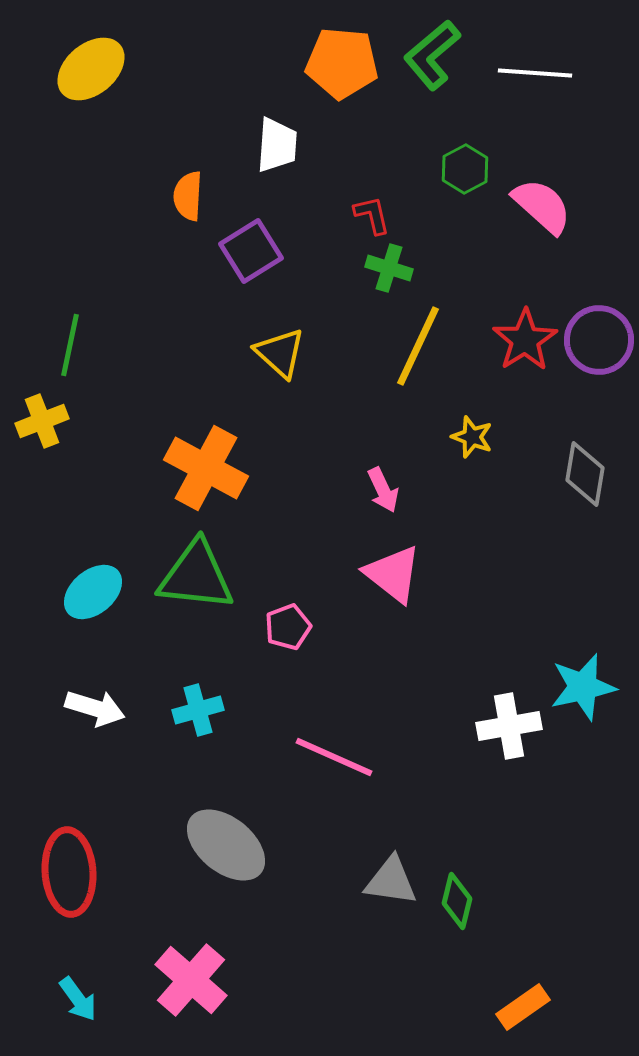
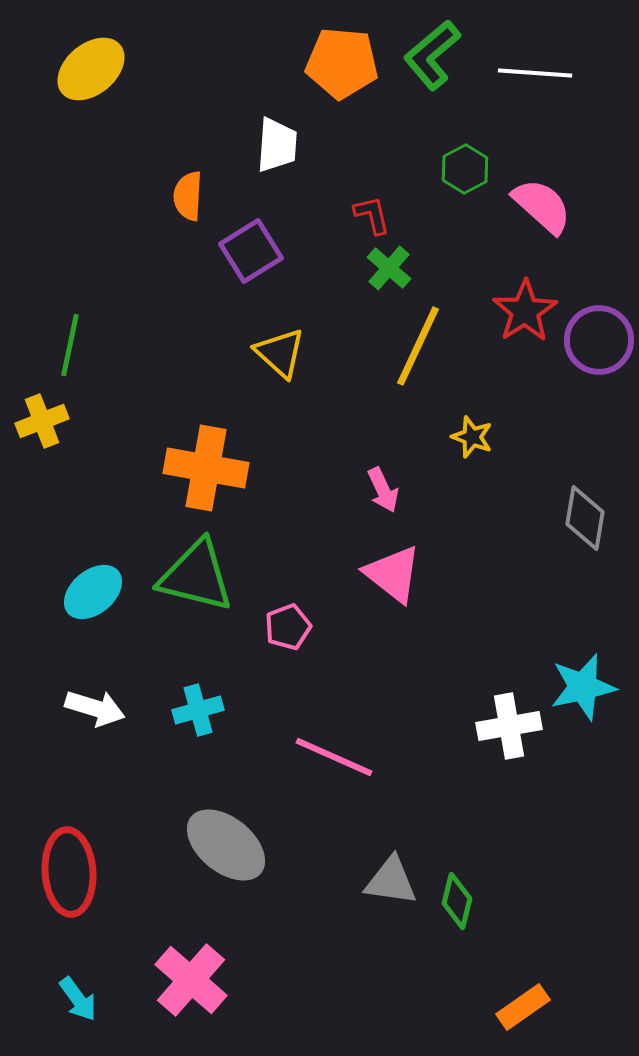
green cross: rotated 24 degrees clockwise
red star: moved 29 px up
orange cross: rotated 18 degrees counterclockwise
gray diamond: moved 44 px down
green triangle: rotated 8 degrees clockwise
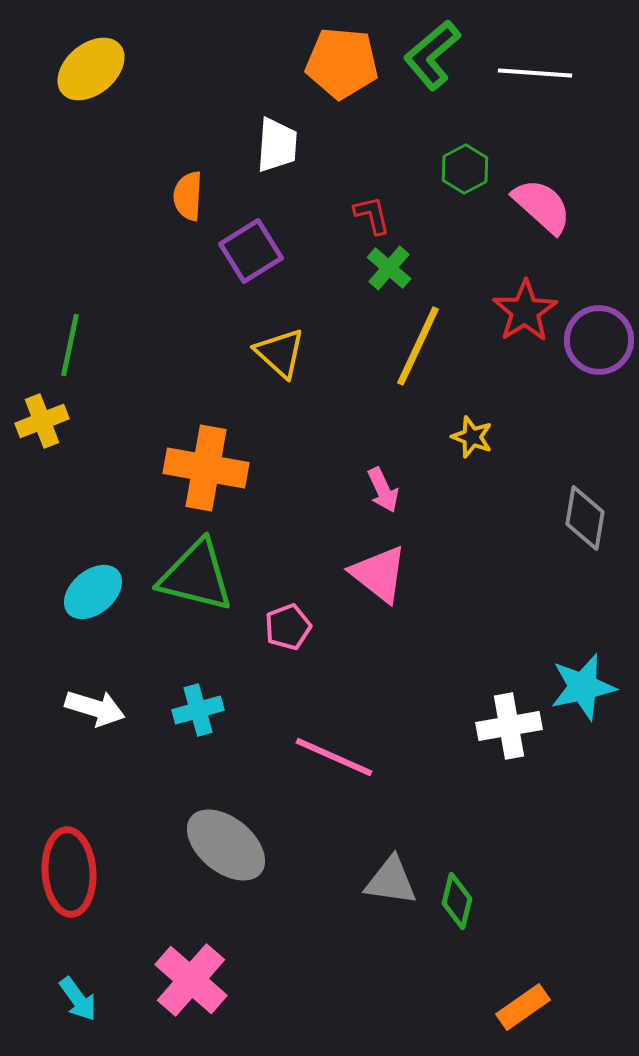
pink triangle: moved 14 px left
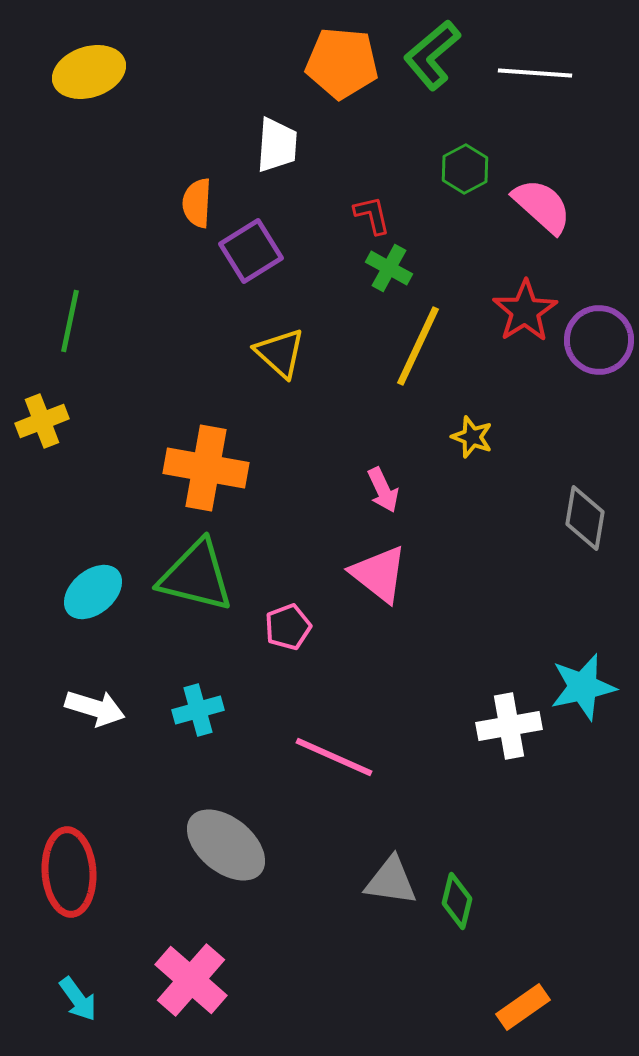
yellow ellipse: moved 2 px left, 3 px down; rotated 22 degrees clockwise
orange semicircle: moved 9 px right, 7 px down
green cross: rotated 12 degrees counterclockwise
green line: moved 24 px up
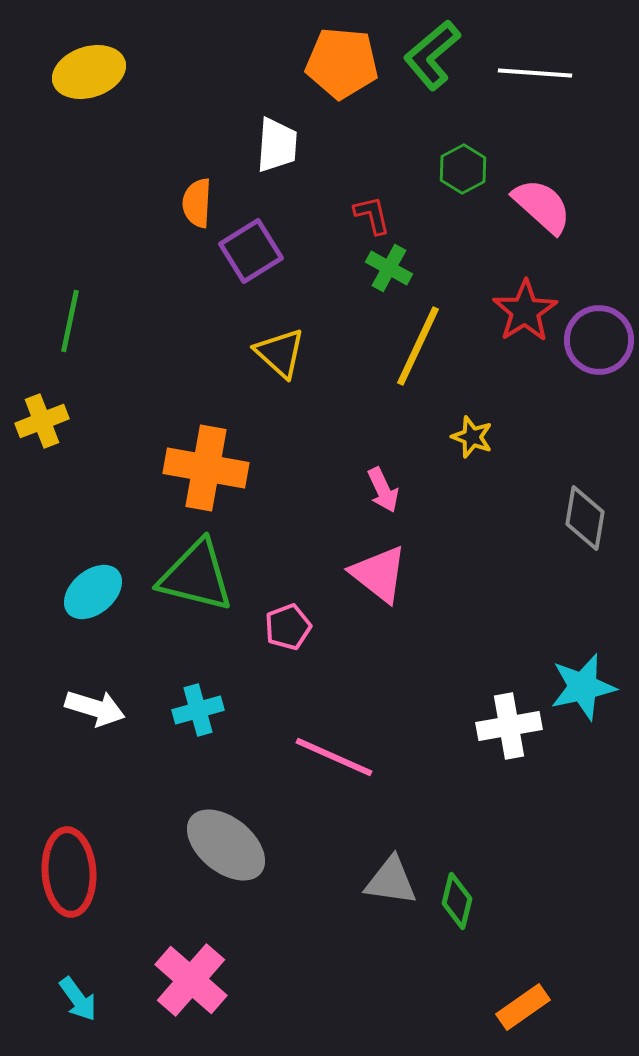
green hexagon: moved 2 px left
